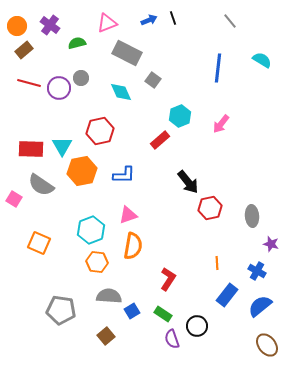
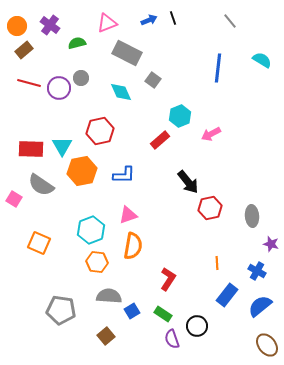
pink arrow at (221, 124): moved 10 px left, 10 px down; rotated 24 degrees clockwise
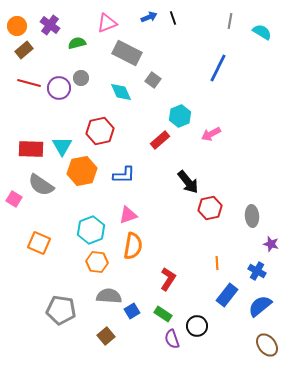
blue arrow at (149, 20): moved 3 px up
gray line at (230, 21): rotated 49 degrees clockwise
cyan semicircle at (262, 60): moved 28 px up
blue line at (218, 68): rotated 20 degrees clockwise
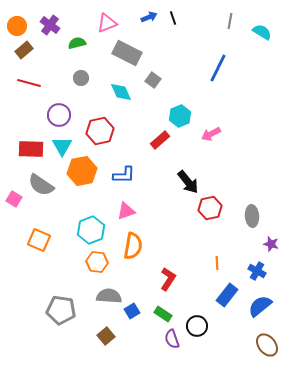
purple circle at (59, 88): moved 27 px down
pink triangle at (128, 215): moved 2 px left, 4 px up
orange square at (39, 243): moved 3 px up
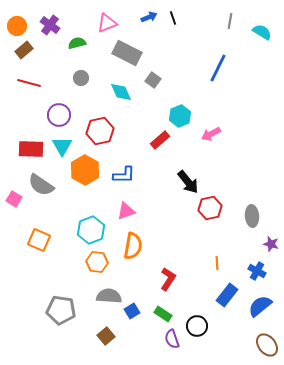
orange hexagon at (82, 171): moved 3 px right, 1 px up; rotated 20 degrees counterclockwise
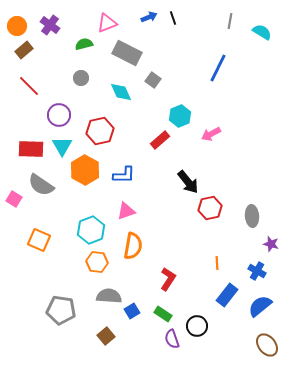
green semicircle at (77, 43): moved 7 px right, 1 px down
red line at (29, 83): moved 3 px down; rotated 30 degrees clockwise
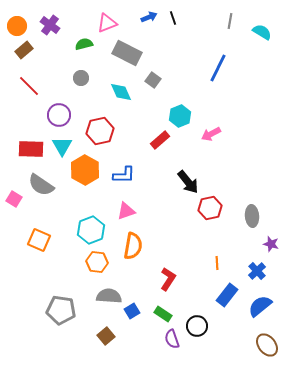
blue cross at (257, 271): rotated 18 degrees clockwise
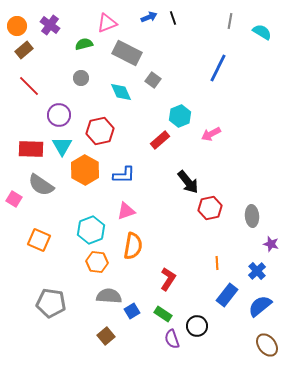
gray pentagon at (61, 310): moved 10 px left, 7 px up
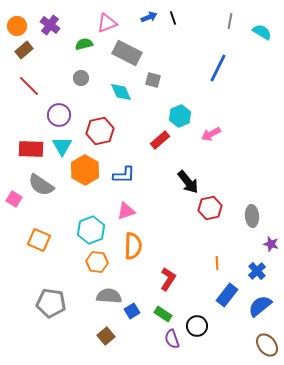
gray square at (153, 80): rotated 21 degrees counterclockwise
orange semicircle at (133, 246): rotated 8 degrees counterclockwise
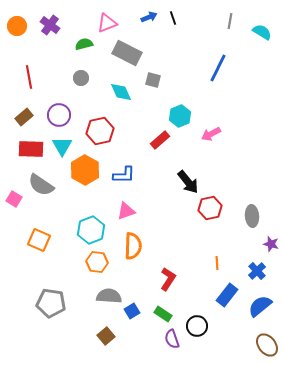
brown rectangle at (24, 50): moved 67 px down
red line at (29, 86): moved 9 px up; rotated 35 degrees clockwise
